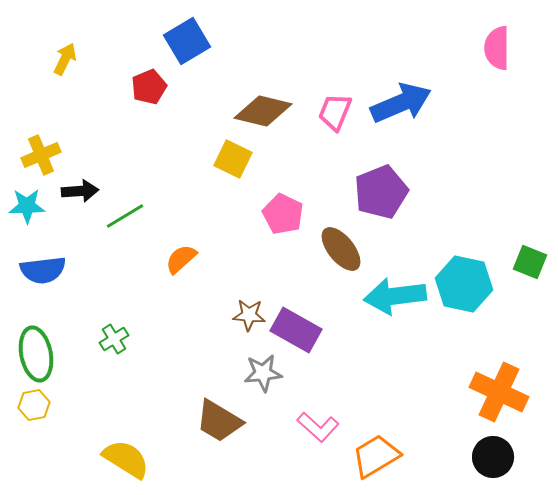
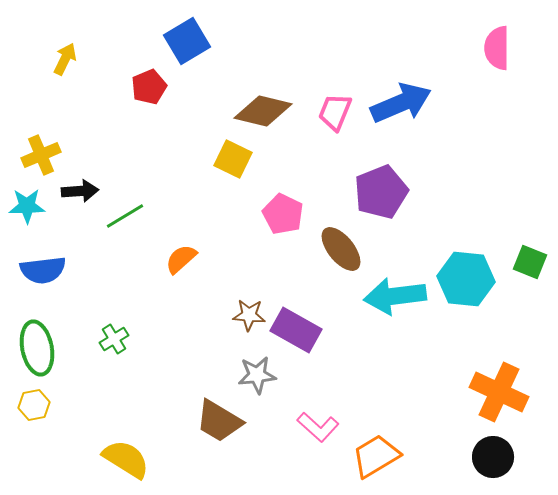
cyan hexagon: moved 2 px right, 5 px up; rotated 6 degrees counterclockwise
green ellipse: moved 1 px right, 6 px up
gray star: moved 6 px left, 2 px down
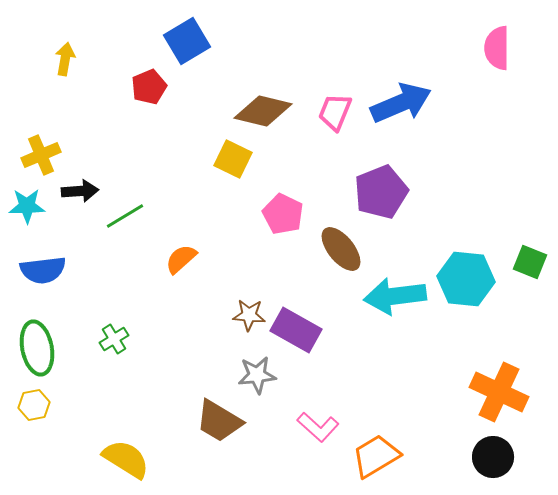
yellow arrow: rotated 16 degrees counterclockwise
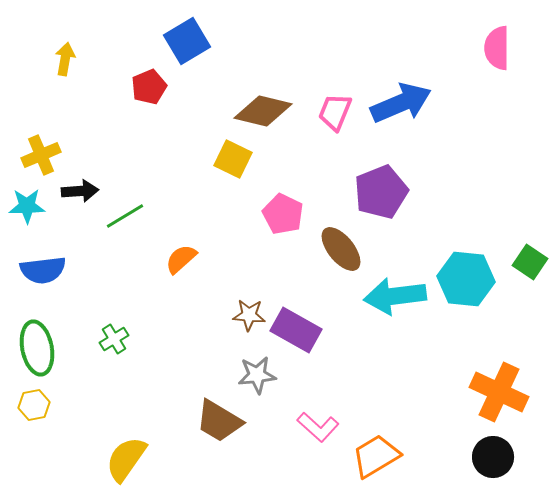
green square: rotated 12 degrees clockwise
yellow semicircle: rotated 87 degrees counterclockwise
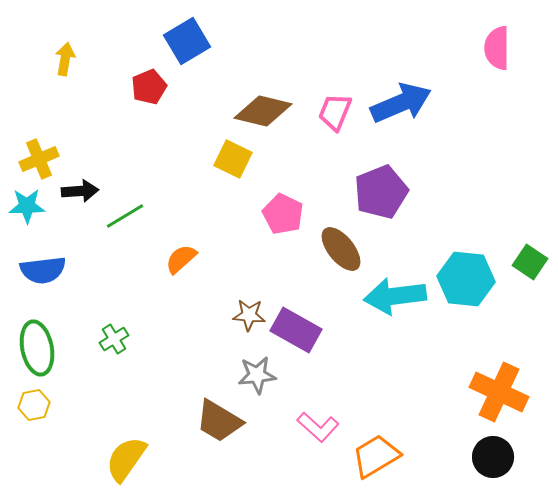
yellow cross: moved 2 px left, 4 px down
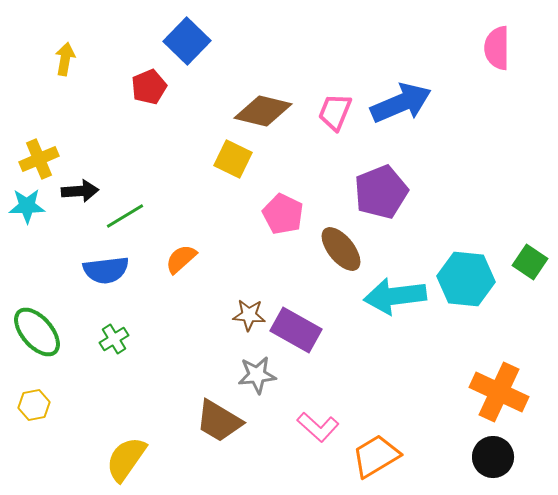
blue square: rotated 15 degrees counterclockwise
blue semicircle: moved 63 px right
green ellipse: moved 16 px up; rotated 30 degrees counterclockwise
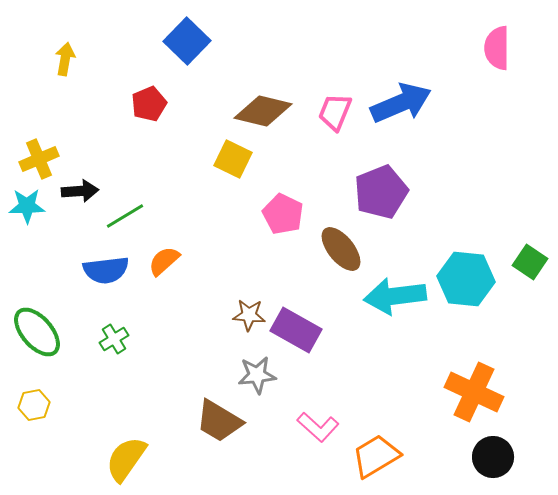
red pentagon: moved 17 px down
orange semicircle: moved 17 px left, 2 px down
orange cross: moved 25 px left
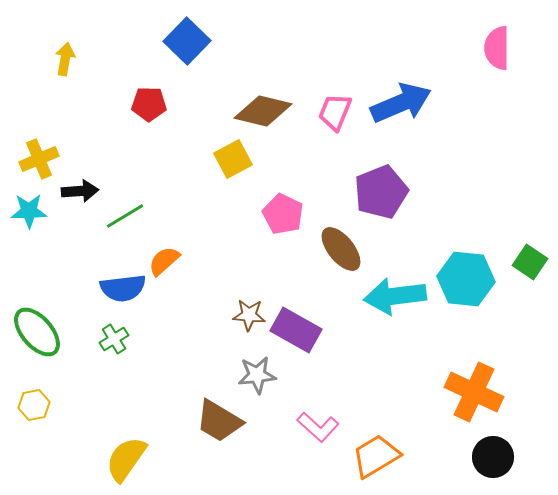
red pentagon: rotated 24 degrees clockwise
yellow square: rotated 36 degrees clockwise
cyan star: moved 2 px right, 5 px down
blue semicircle: moved 17 px right, 18 px down
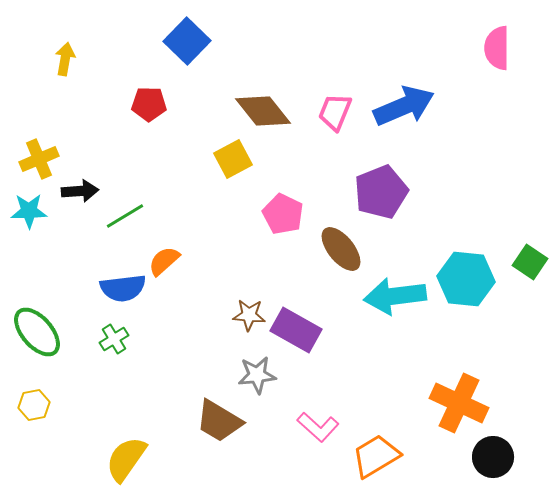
blue arrow: moved 3 px right, 3 px down
brown diamond: rotated 38 degrees clockwise
orange cross: moved 15 px left, 11 px down
